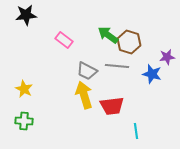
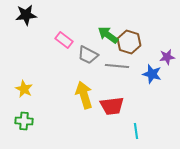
gray trapezoid: moved 1 px right, 16 px up
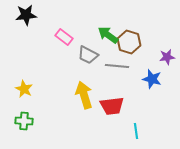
pink rectangle: moved 3 px up
blue star: moved 5 px down
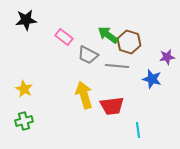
black star: moved 5 px down
green cross: rotated 18 degrees counterclockwise
cyan line: moved 2 px right, 1 px up
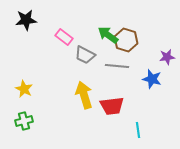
brown hexagon: moved 3 px left, 2 px up
gray trapezoid: moved 3 px left
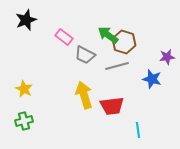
black star: rotated 15 degrees counterclockwise
brown hexagon: moved 2 px left, 2 px down
gray line: rotated 20 degrees counterclockwise
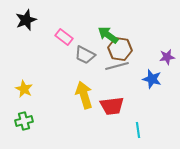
brown hexagon: moved 4 px left, 7 px down; rotated 10 degrees counterclockwise
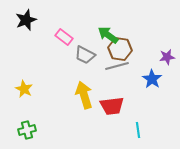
blue star: rotated 18 degrees clockwise
green cross: moved 3 px right, 9 px down
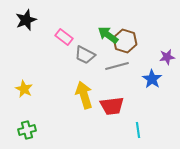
brown hexagon: moved 5 px right, 8 px up; rotated 10 degrees clockwise
